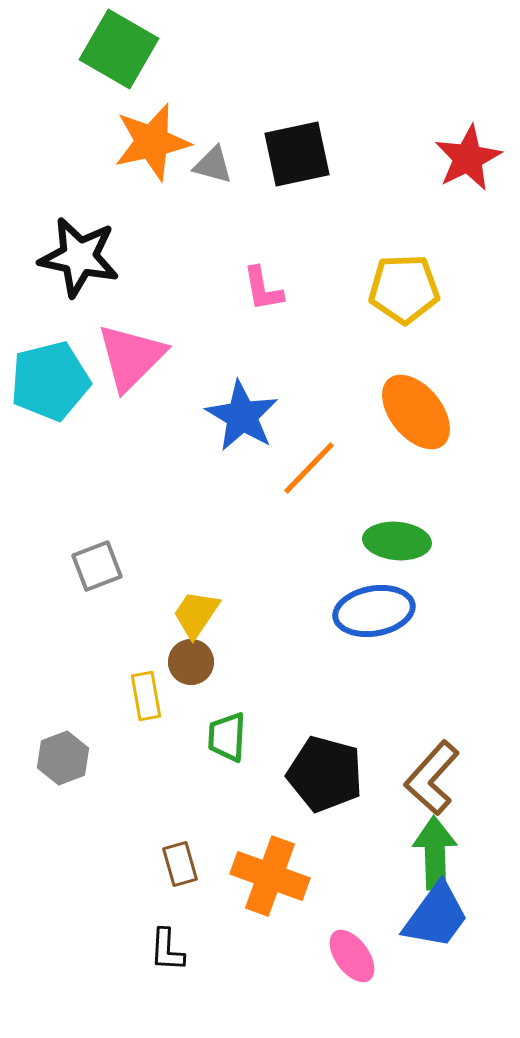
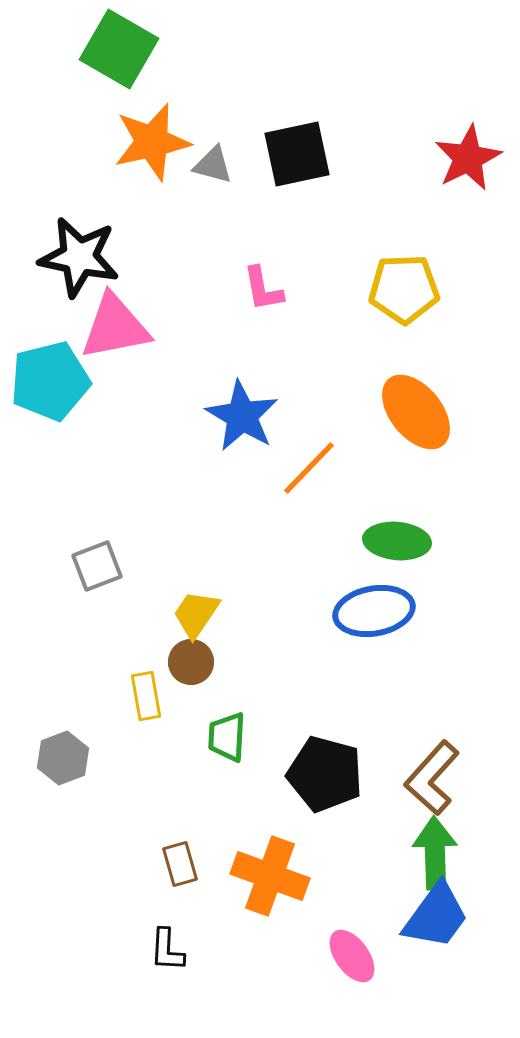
pink triangle: moved 16 px left, 30 px up; rotated 34 degrees clockwise
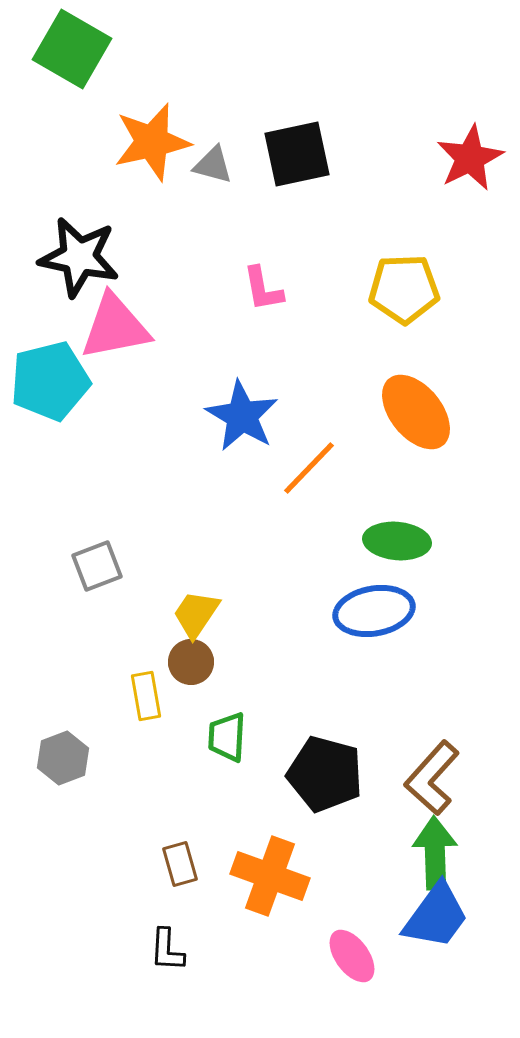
green square: moved 47 px left
red star: moved 2 px right
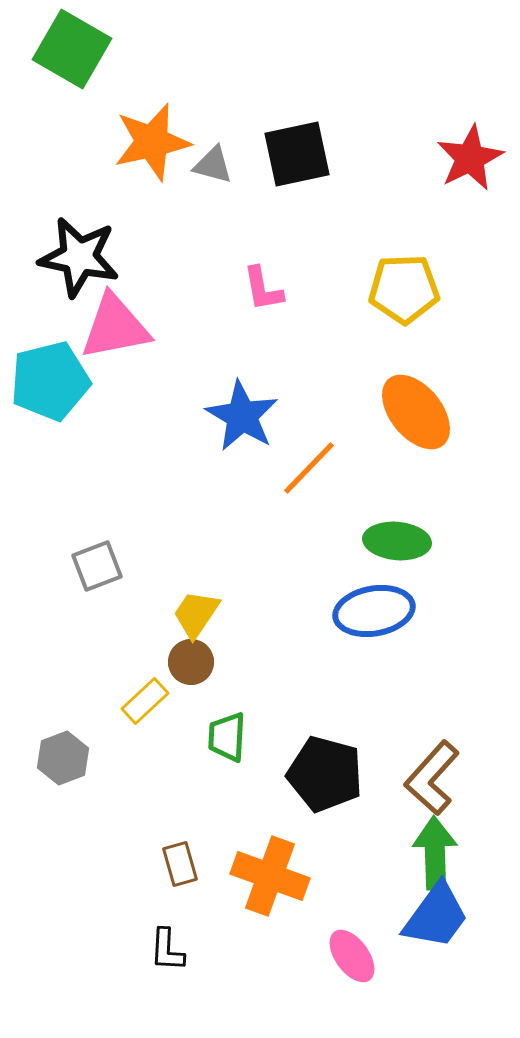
yellow rectangle: moved 1 px left, 5 px down; rotated 57 degrees clockwise
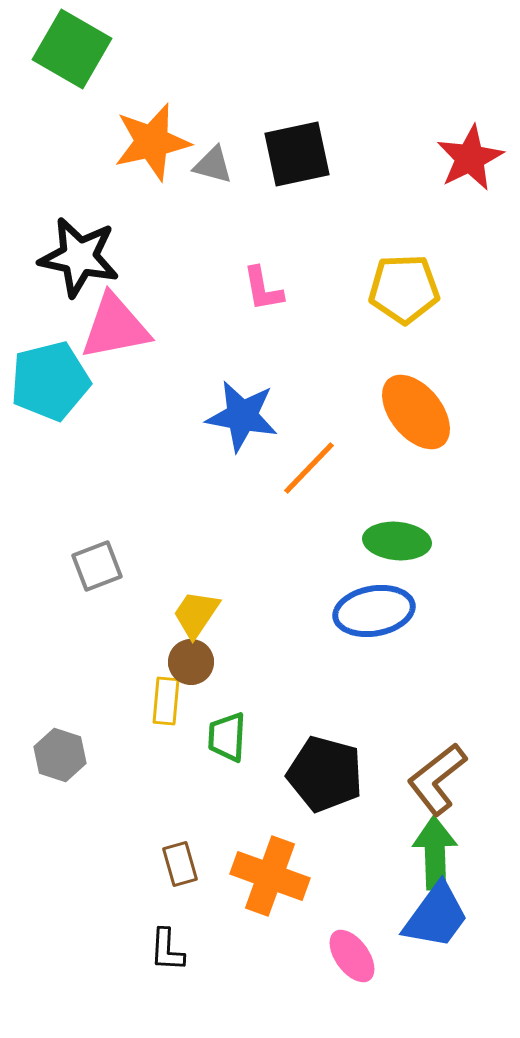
blue star: rotated 20 degrees counterclockwise
yellow rectangle: moved 21 px right; rotated 42 degrees counterclockwise
gray hexagon: moved 3 px left, 3 px up; rotated 21 degrees counterclockwise
brown L-shape: moved 5 px right, 1 px down; rotated 10 degrees clockwise
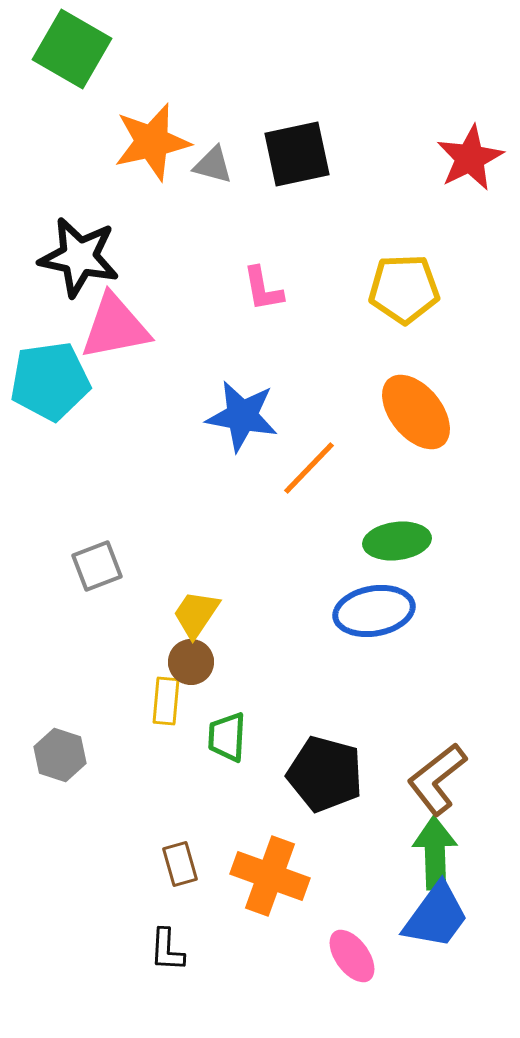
cyan pentagon: rotated 6 degrees clockwise
green ellipse: rotated 12 degrees counterclockwise
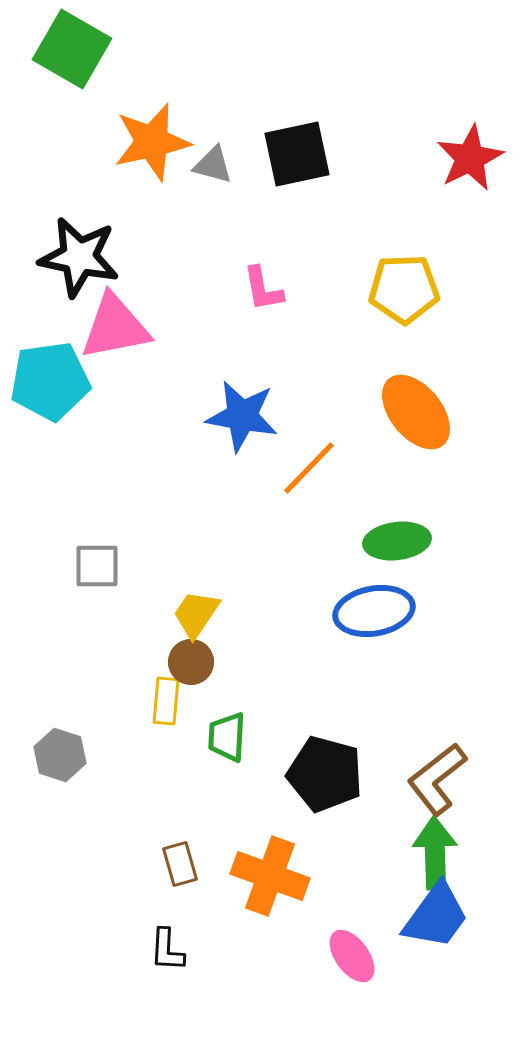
gray square: rotated 21 degrees clockwise
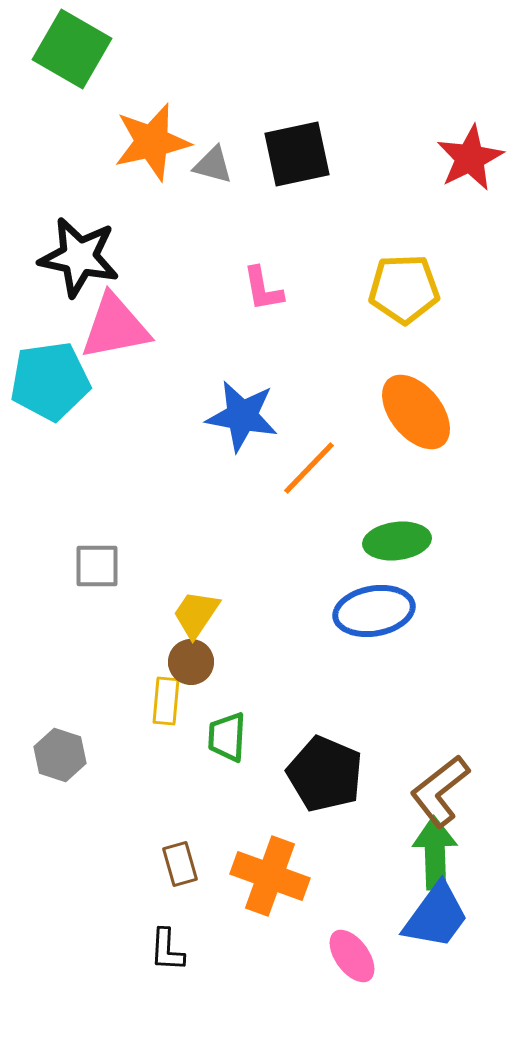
black pentagon: rotated 8 degrees clockwise
brown L-shape: moved 3 px right, 12 px down
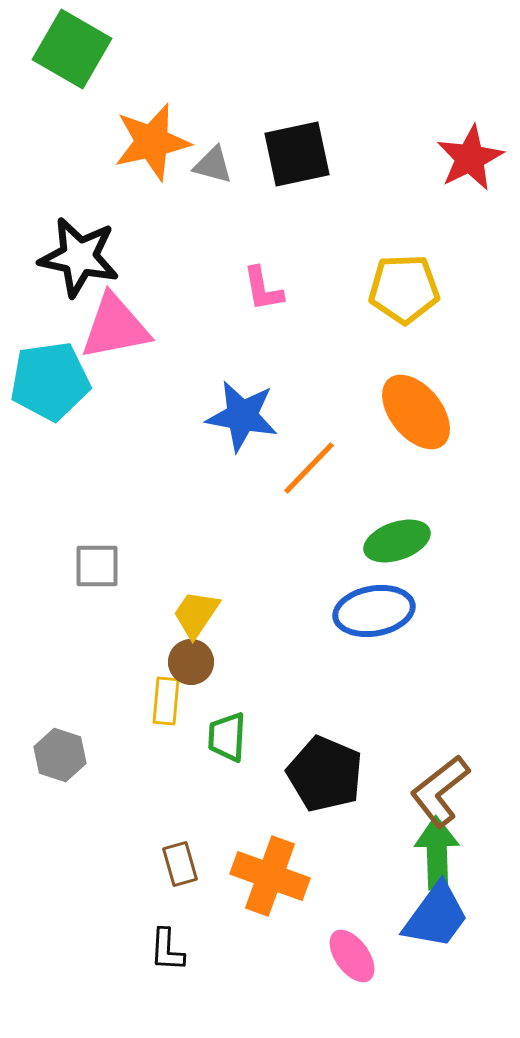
green ellipse: rotated 12 degrees counterclockwise
green arrow: moved 2 px right
